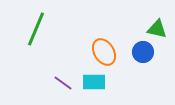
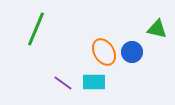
blue circle: moved 11 px left
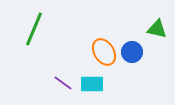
green line: moved 2 px left
cyan rectangle: moved 2 px left, 2 px down
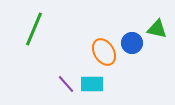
blue circle: moved 9 px up
purple line: moved 3 px right, 1 px down; rotated 12 degrees clockwise
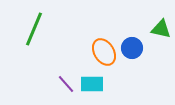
green triangle: moved 4 px right
blue circle: moved 5 px down
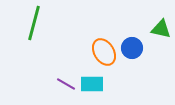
green line: moved 6 px up; rotated 8 degrees counterclockwise
purple line: rotated 18 degrees counterclockwise
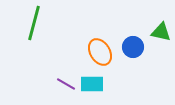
green triangle: moved 3 px down
blue circle: moved 1 px right, 1 px up
orange ellipse: moved 4 px left
